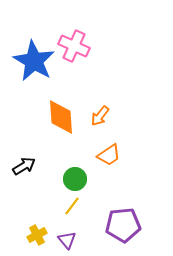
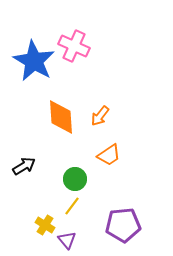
yellow cross: moved 8 px right, 10 px up; rotated 30 degrees counterclockwise
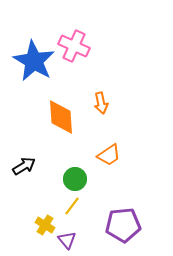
orange arrow: moved 1 px right, 13 px up; rotated 50 degrees counterclockwise
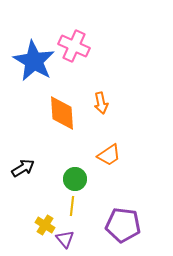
orange diamond: moved 1 px right, 4 px up
black arrow: moved 1 px left, 2 px down
yellow line: rotated 30 degrees counterclockwise
purple pentagon: rotated 12 degrees clockwise
purple triangle: moved 2 px left, 1 px up
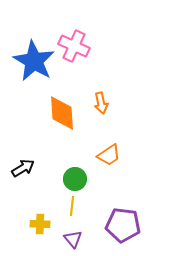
yellow cross: moved 5 px left, 1 px up; rotated 30 degrees counterclockwise
purple triangle: moved 8 px right
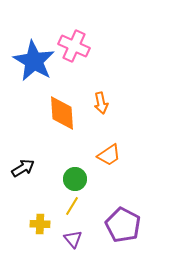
yellow line: rotated 24 degrees clockwise
purple pentagon: rotated 20 degrees clockwise
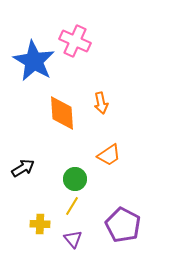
pink cross: moved 1 px right, 5 px up
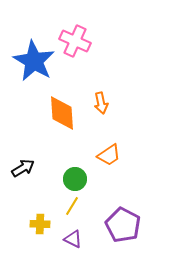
purple triangle: rotated 24 degrees counterclockwise
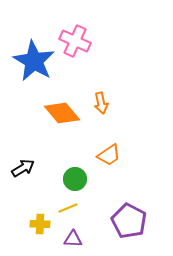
orange diamond: rotated 36 degrees counterclockwise
yellow line: moved 4 px left, 2 px down; rotated 36 degrees clockwise
purple pentagon: moved 6 px right, 4 px up
purple triangle: rotated 24 degrees counterclockwise
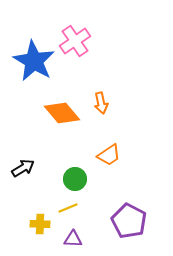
pink cross: rotated 32 degrees clockwise
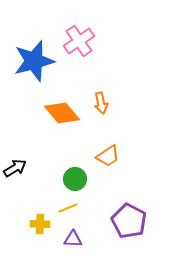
pink cross: moved 4 px right
blue star: rotated 27 degrees clockwise
orange trapezoid: moved 1 px left, 1 px down
black arrow: moved 8 px left
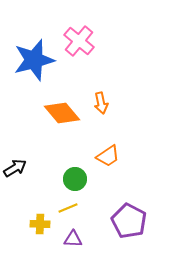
pink cross: rotated 16 degrees counterclockwise
blue star: moved 1 px up
